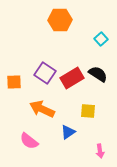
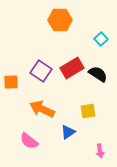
purple square: moved 4 px left, 2 px up
red rectangle: moved 10 px up
orange square: moved 3 px left
yellow square: rotated 14 degrees counterclockwise
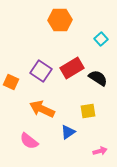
black semicircle: moved 4 px down
orange square: rotated 28 degrees clockwise
pink arrow: rotated 96 degrees counterclockwise
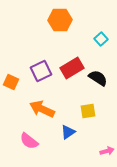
purple square: rotated 30 degrees clockwise
pink arrow: moved 7 px right
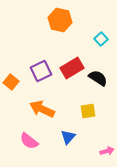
orange hexagon: rotated 15 degrees clockwise
orange square: rotated 14 degrees clockwise
blue triangle: moved 5 px down; rotated 14 degrees counterclockwise
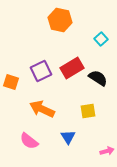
orange square: rotated 21 degrees counterclockwise
blue triangle: rotated 14 degrees counterclockwise
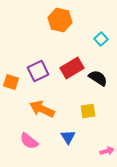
purple square: moved 3 px left
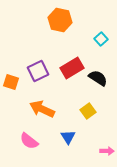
yellow square: rotated 28 degrees counterclockwise
pink arrow: rotated 16 degrees clockwise
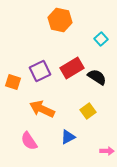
purple square: moved 2 px right
black semicircle: moved 1 px left, 1 px up
orange square: moved 2 px right
blue triangle: rotated 35 degrees clockwise
pink semicircle: rotated 18 degrees clockwise
